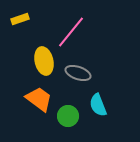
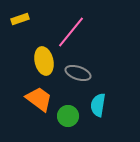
cyan semicircle: rotated 30 degrees clockwise
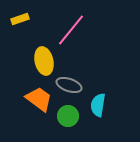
pink line: moved 2 px up
gray ellipse: moved 9 px left, 12 px down
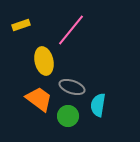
yellow rectangle: moved 1 px right, 6 px down
gray ellipse: moved 3 px right, 2 px down
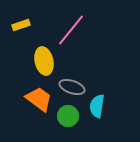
cyan semicircle: moved 1 px left, 1 px down
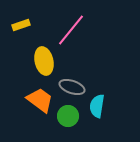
orange trapezoid: moved 1 px right, 1 px down
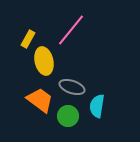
yellow rectangle: moved 7 px right, 14 px down; rotated 42 degrees counterclockwise
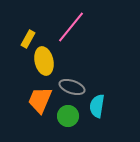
pink line: moved 3 px up
orange trapezoid: rotated 104 degrees counterclockwise
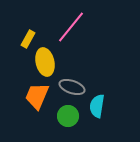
yellow ellipse: moved 1 px right, 1 px down
orange trapezoid: moved 3 px left, 4 px up
